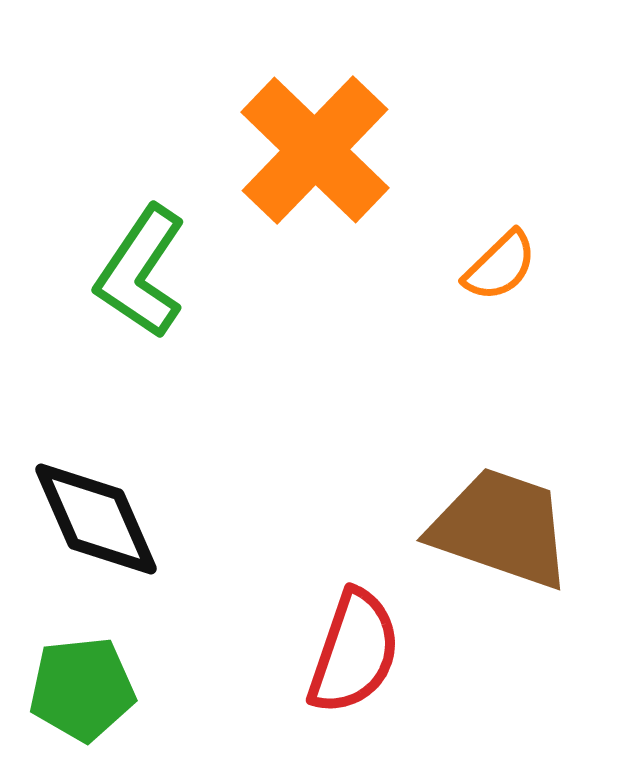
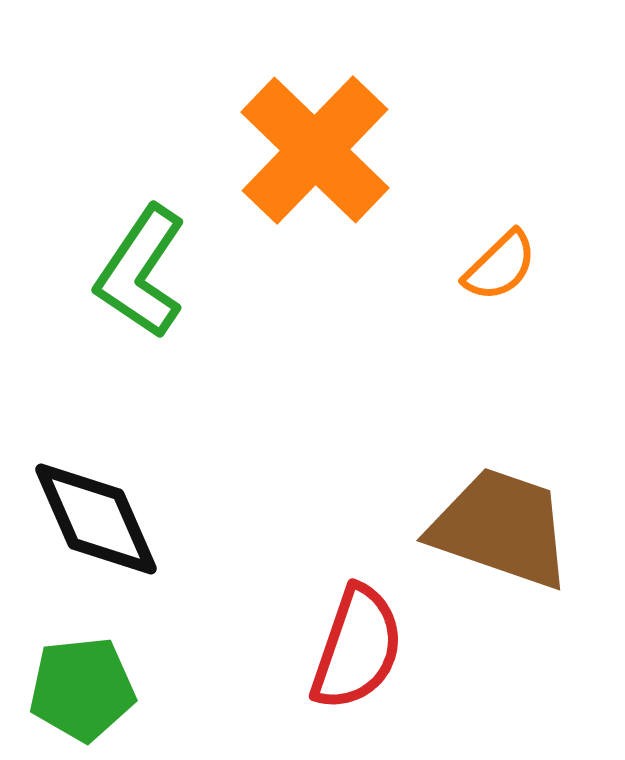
red semicircle: moved 3 px right, 4 px up
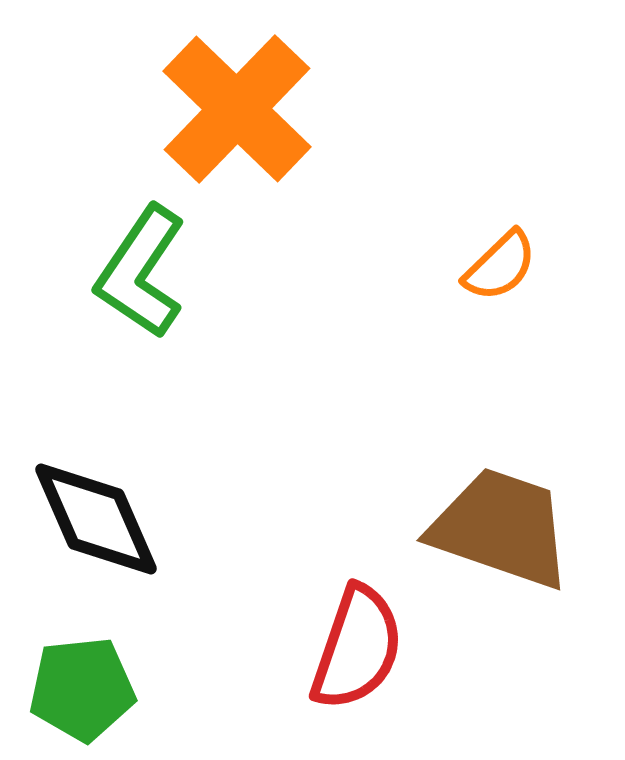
orange cross: moved 78 px left, 41 px up
